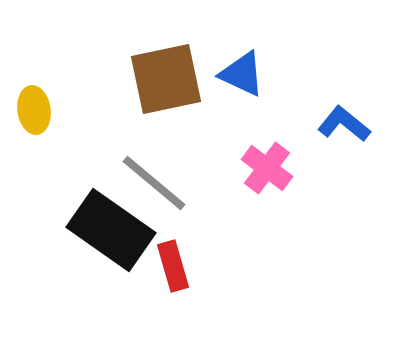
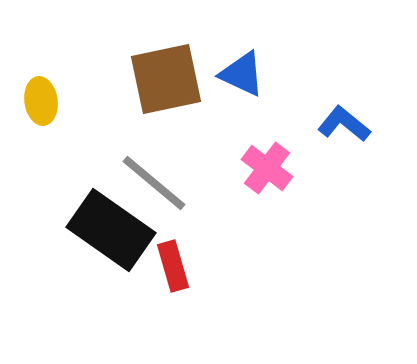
yellow ellipse: moved 7 px right, 9 px up
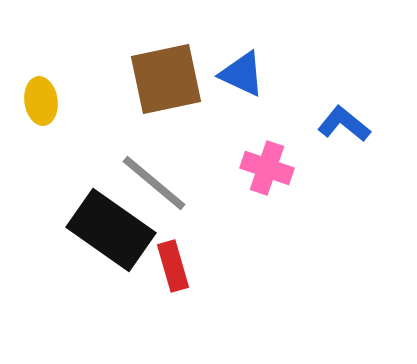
pink cross: rotated 18 degrees counterclockwise
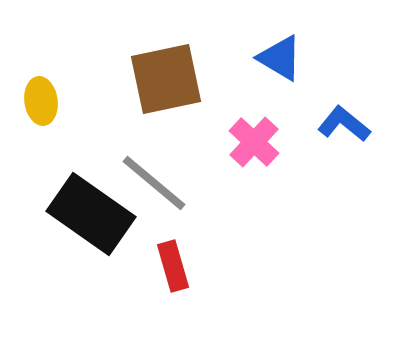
blue triangle: moved 38 px right, 16 px up; rotated 6 degrees clockwise
pink cross: moved 13 px left, 26 px up; rotated 24 degrees clockwise
black rectangle: moved 20 px left, 16 px up
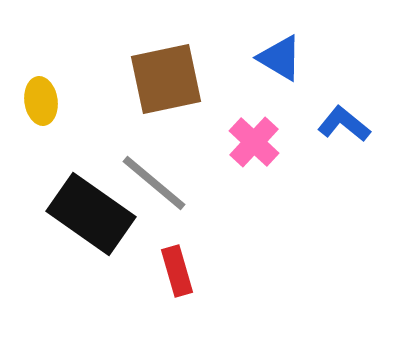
red rectangle: moved 4 px right, 5 px down
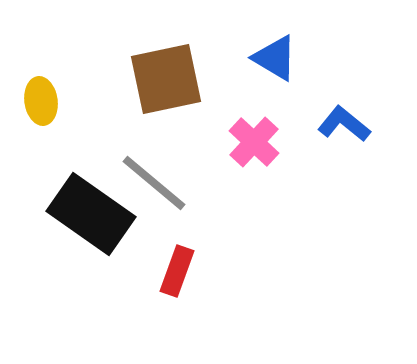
blue triangle: moved 5 px left
red rectangle: rotated 36 degrees clockwise
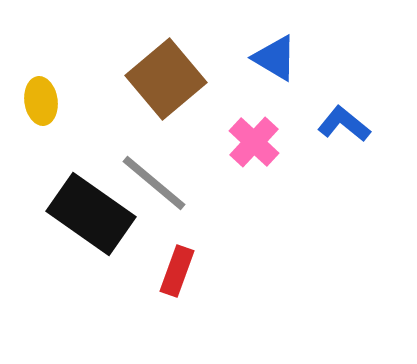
brown square: rotated 28 degrees counterclockwise
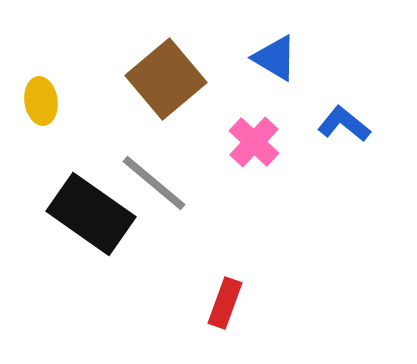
red rectangle: moved 48 px right, 32 px down
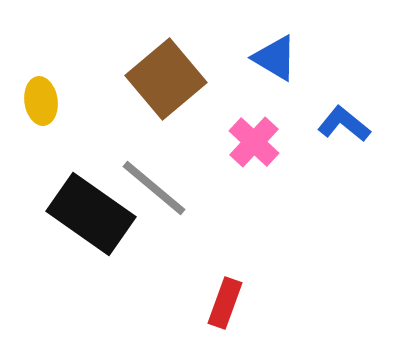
gray line: moved 5 px down
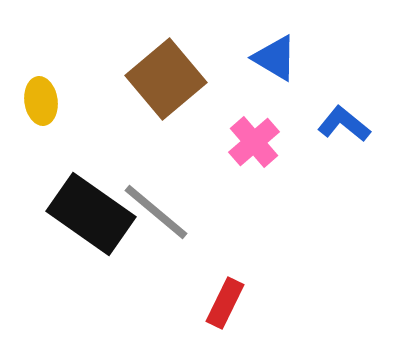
pink cross: rotated 6 degrees clockwise
gray line: moved 2 px right, 24 px down
red rectangle: rotated 6 degrees clockwise
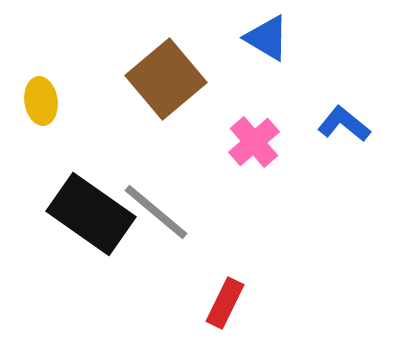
blue triangle: moved 8 px left, 20 px up
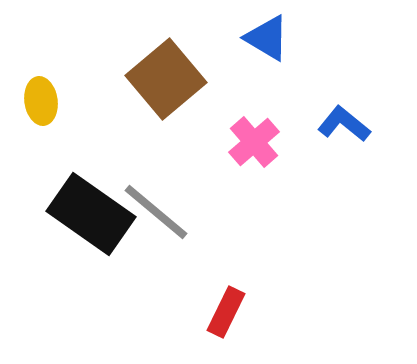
red rectangle: moved 1 px right, 9 px down
